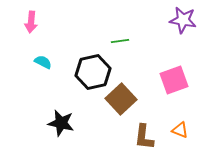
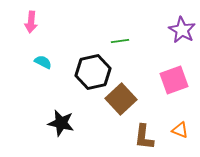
purple star: moved 1 px left, 10 px down; rotated 20 degrees clockwise
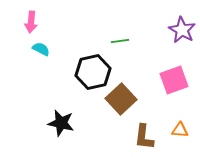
cyan semicircle: moved 2 px left, 13 px up
orange triangle: rotated 18 degrees counterclockwise
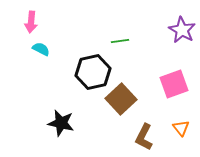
pink square: moved 4 px down
orange triangle: moved 1 px right, 2 px up; rotated 48 degrees clockwise
brown L-shape: rotated 20 degrees clockwise
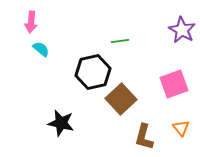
cyan semicircle: rotated 12 degrees clockwise
brown L-shape: rotated 12 degrees counterclockwise
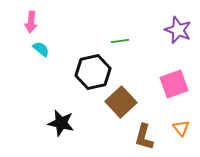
purple star: moved 4 px left; rotated 8 degrees counterclockwise
brown square: moved 3 px down
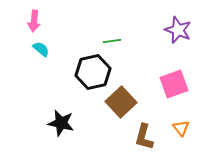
pink arrow: moved 3 px right, 1 px up
green line: moved 8 px left
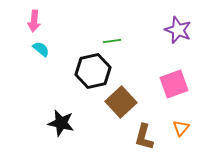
black hexagon: moved 1 px up
orange triangle: rotated 18 degrees clockwise
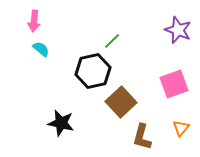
green line: rotated 36 degrees counterclockwise
brown L-shape: moved 2 px left
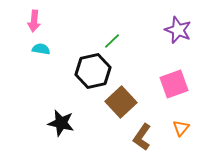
cyan semicircle: rotated 30 degrees counterclockwise
brown L-shape: rotated 20 degrees clockwise
